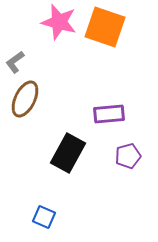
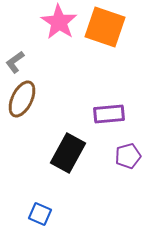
pink star: rotated 18 degrees clockwise
brown ellipse: moved 3 px left
blue square: moved 4 px left, 3 px up
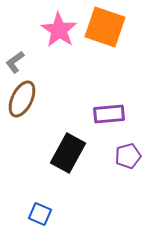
pink star: moved 8 px down
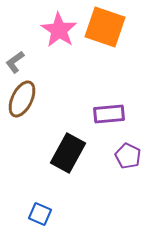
purple pentagon: rotated 30 degrees counterclockwise
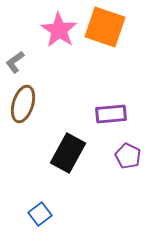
brown ellipse: moved 1 px right, 5 px down; rotated 9 degrees counterclockwise
purple rectangle: moved 2 px right
blue square: rotated 30 degrees clockwise
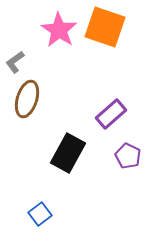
brown ellipse: moved 4 px right, 5 px up
purple rectangle: rotated 36 degrees counterclockwise
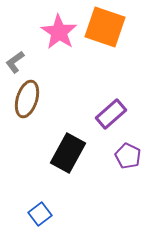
pink star: moved 2 px down
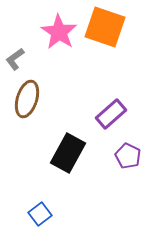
gray L-shape: moved 3 px up
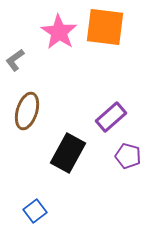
orange square: rotated 12 degrees counterclockwise
gray L-shape: moved 1 px down
brown ellipse: moved 12 px down
purple rectangle: moved 3 px down
purple pentagon: rotated 10 degrees counterclockwise
blue square: moved 5 px left, 3 px up
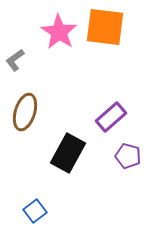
brown ellipse: moved 2 px left, 1 px down
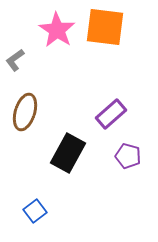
pink star: moved 2 px left, 2 px up
purple rectangle: moved 3 px up
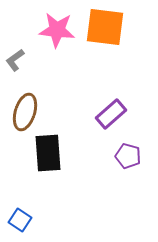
pink star: rotated 27 degrees counterclockwise
black rectangle: moved 20 px left; rotated 33 degrees counterclockwise
blue square: moved 15 px left, 9 px down; rotated 20 degrees counterclockwise
